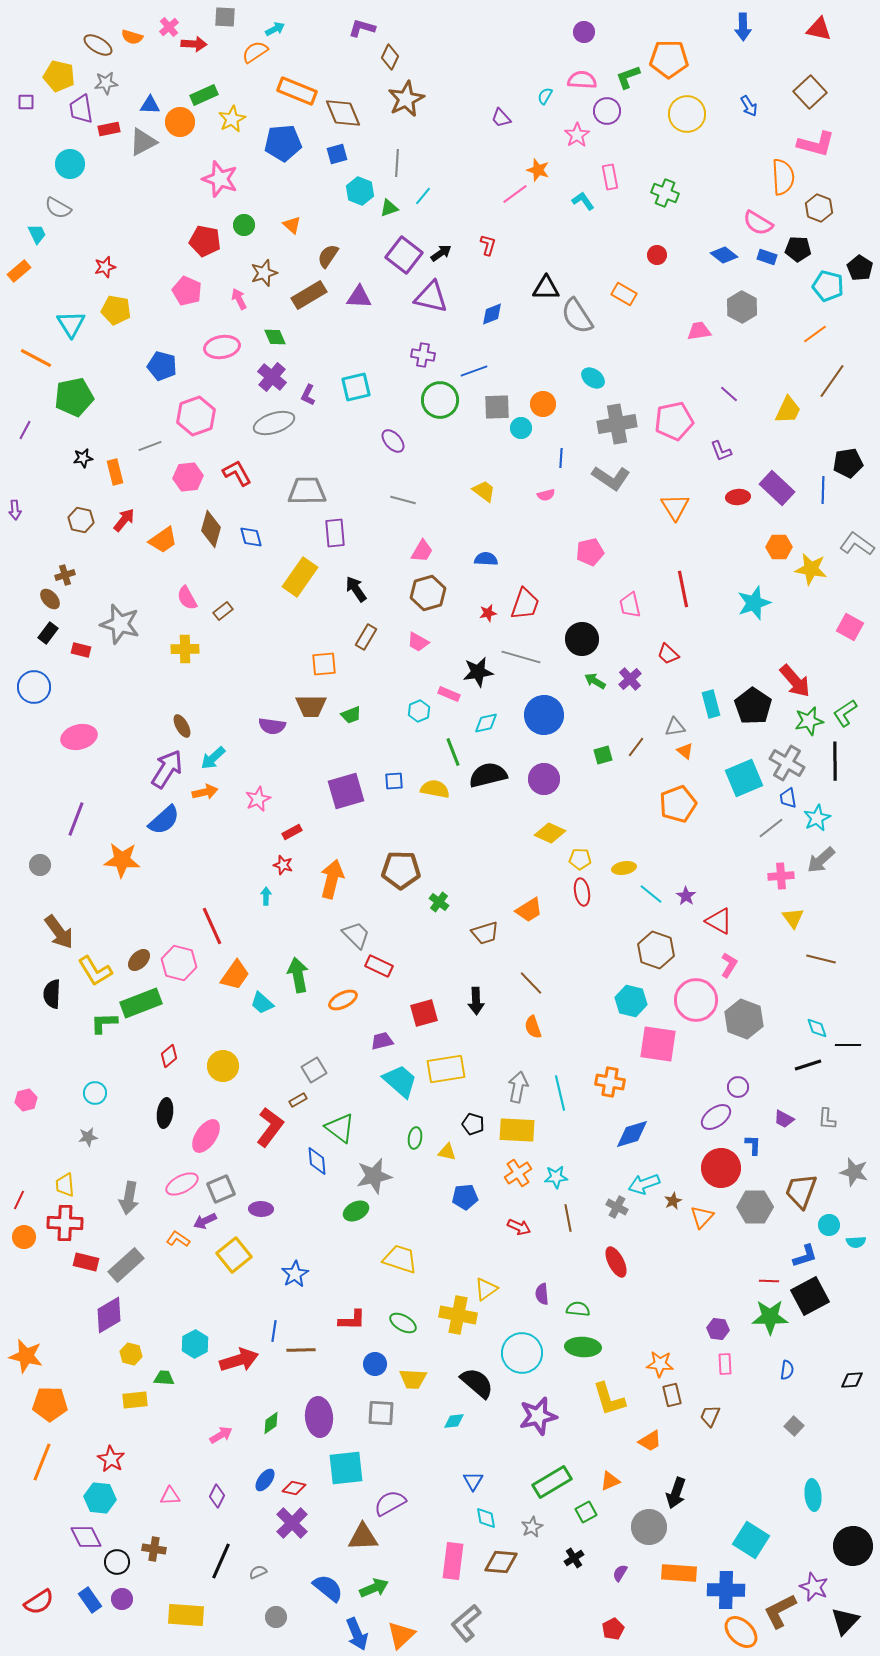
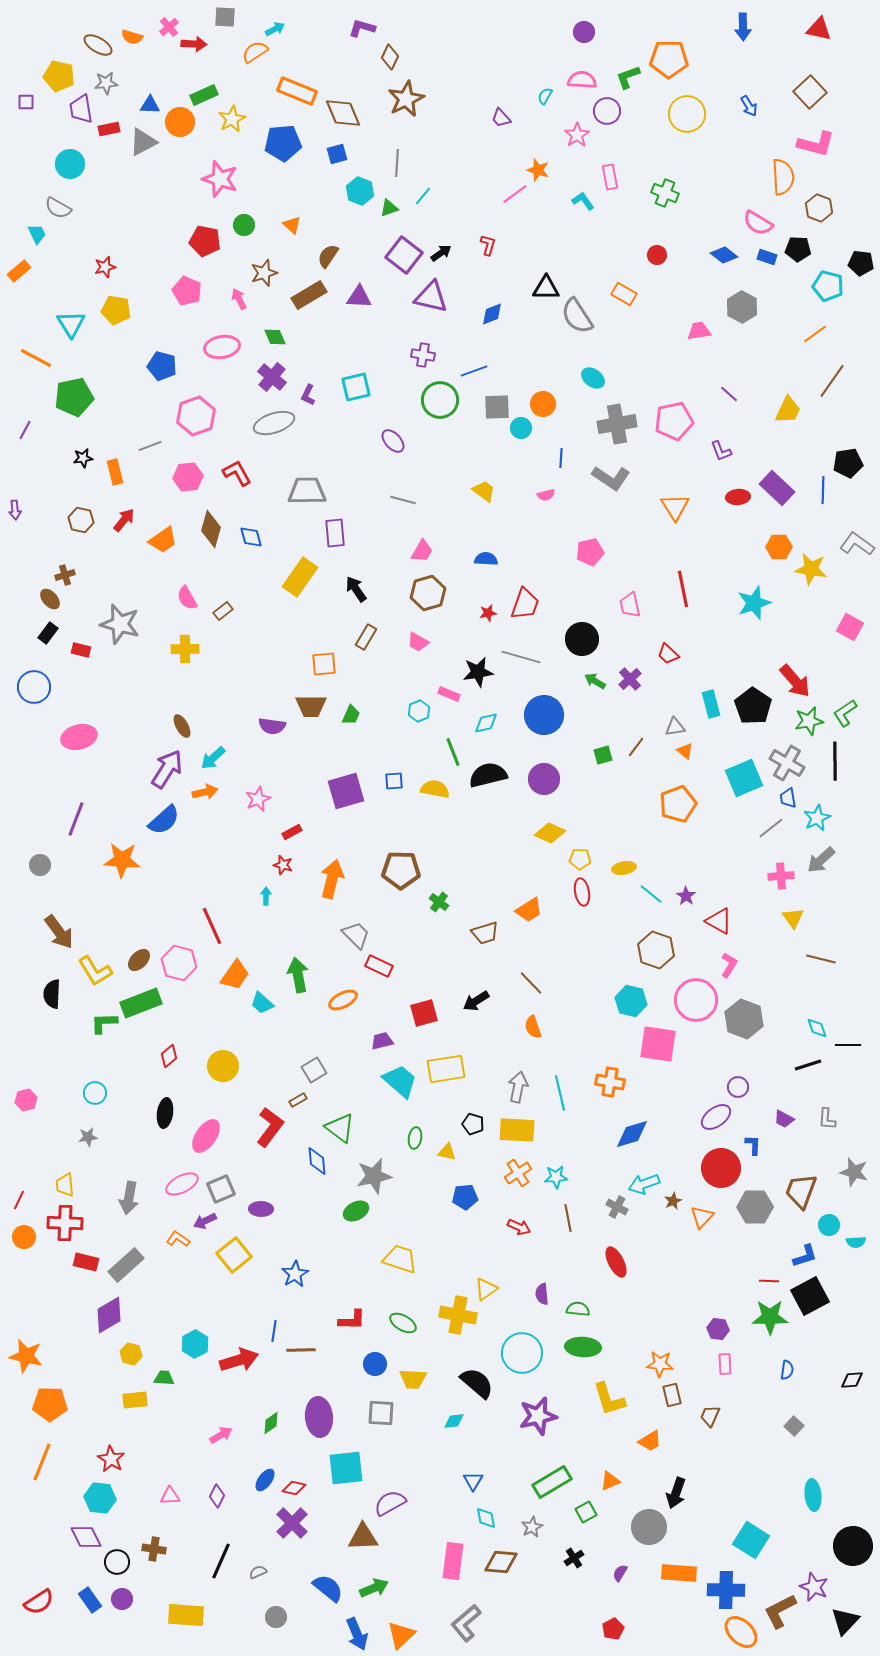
black pentagon at (860, 268): moved 1 px right, 5 px up; rotated 25 degrees counterclockwise
green trapezoid at (351, 715): rotated 45 degrees counterclockwise
black arrow at (476, 1001): rotated 60 degrees clockwise
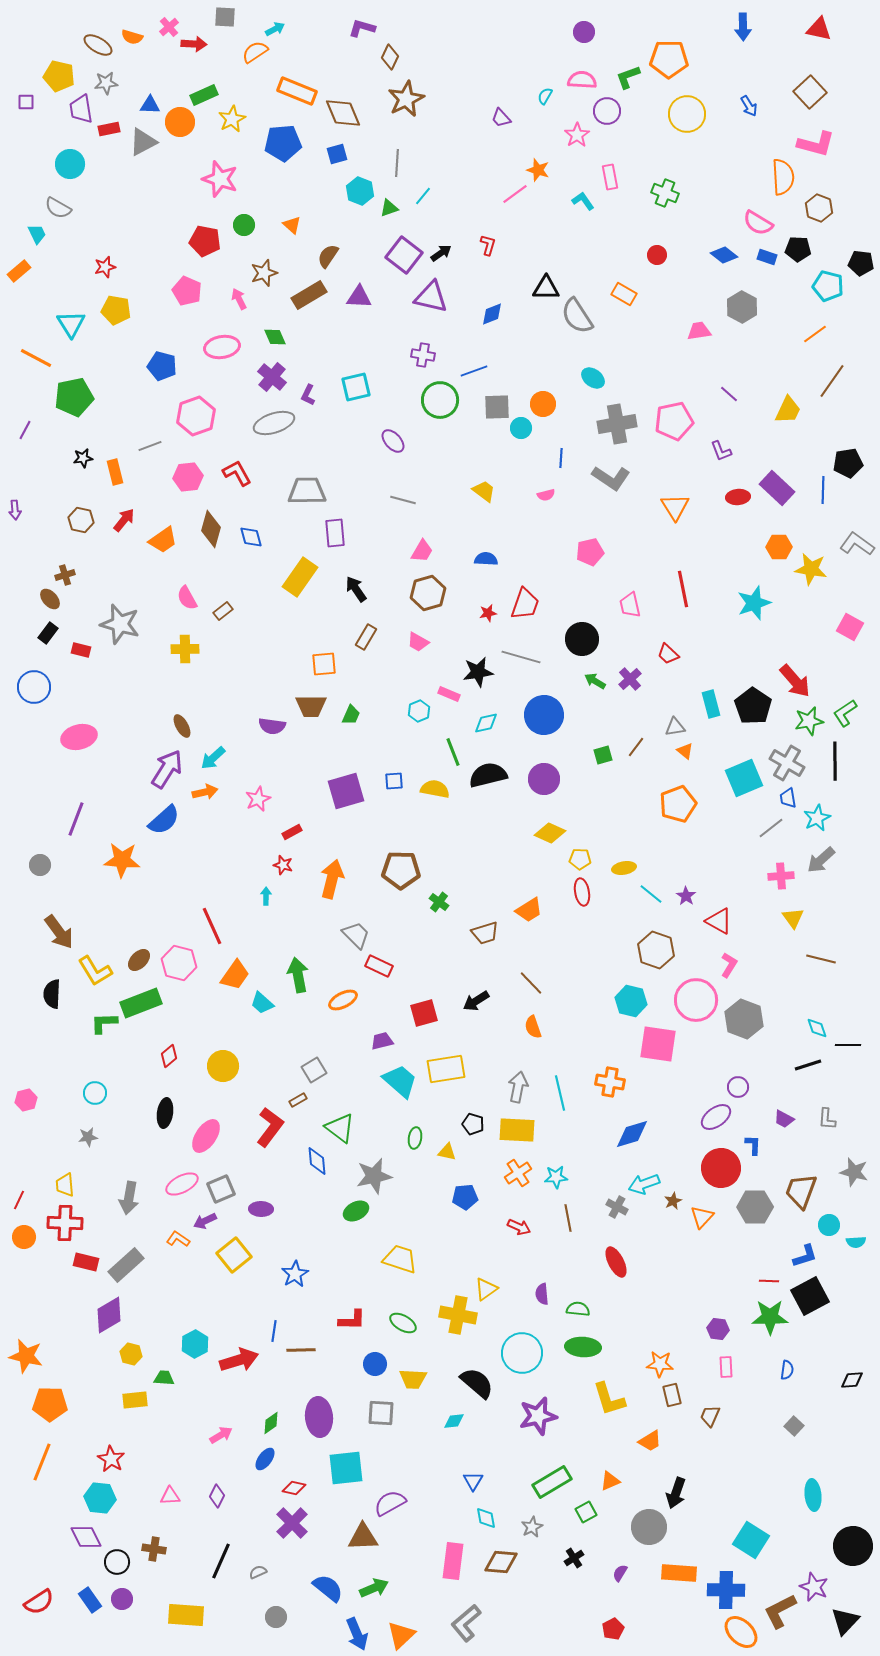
pink rectangle at (725, 1364): moved 1 px right, 3 px down
blue ellipse at (265, 1480): moved 21 px up
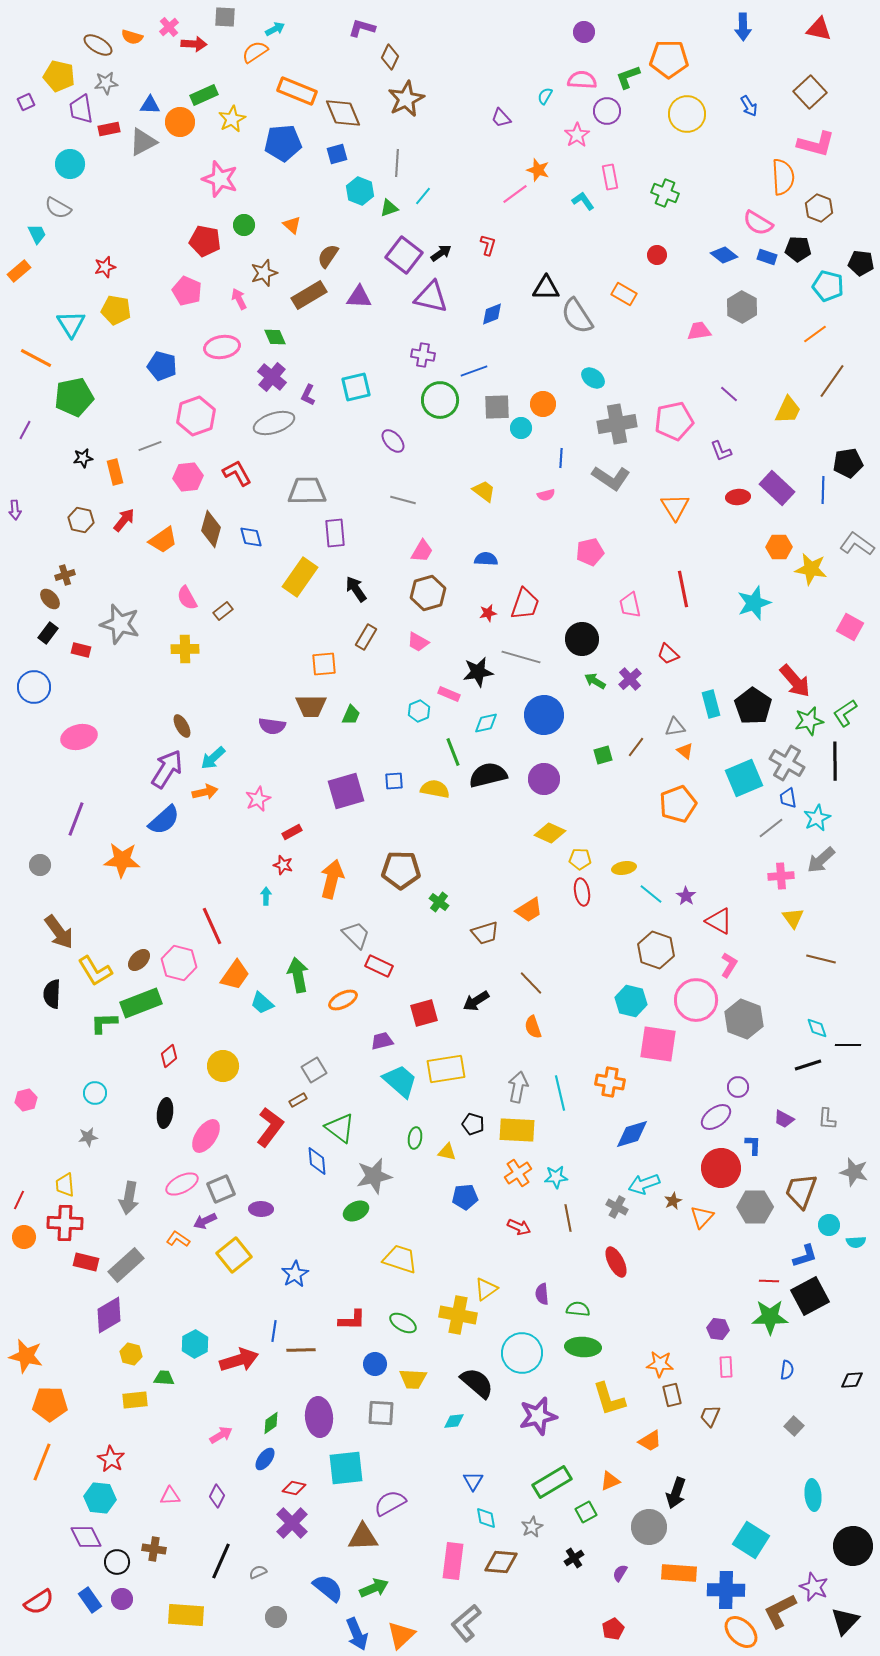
purple square at (26, 102): rotated 24 degrees counterclockwise
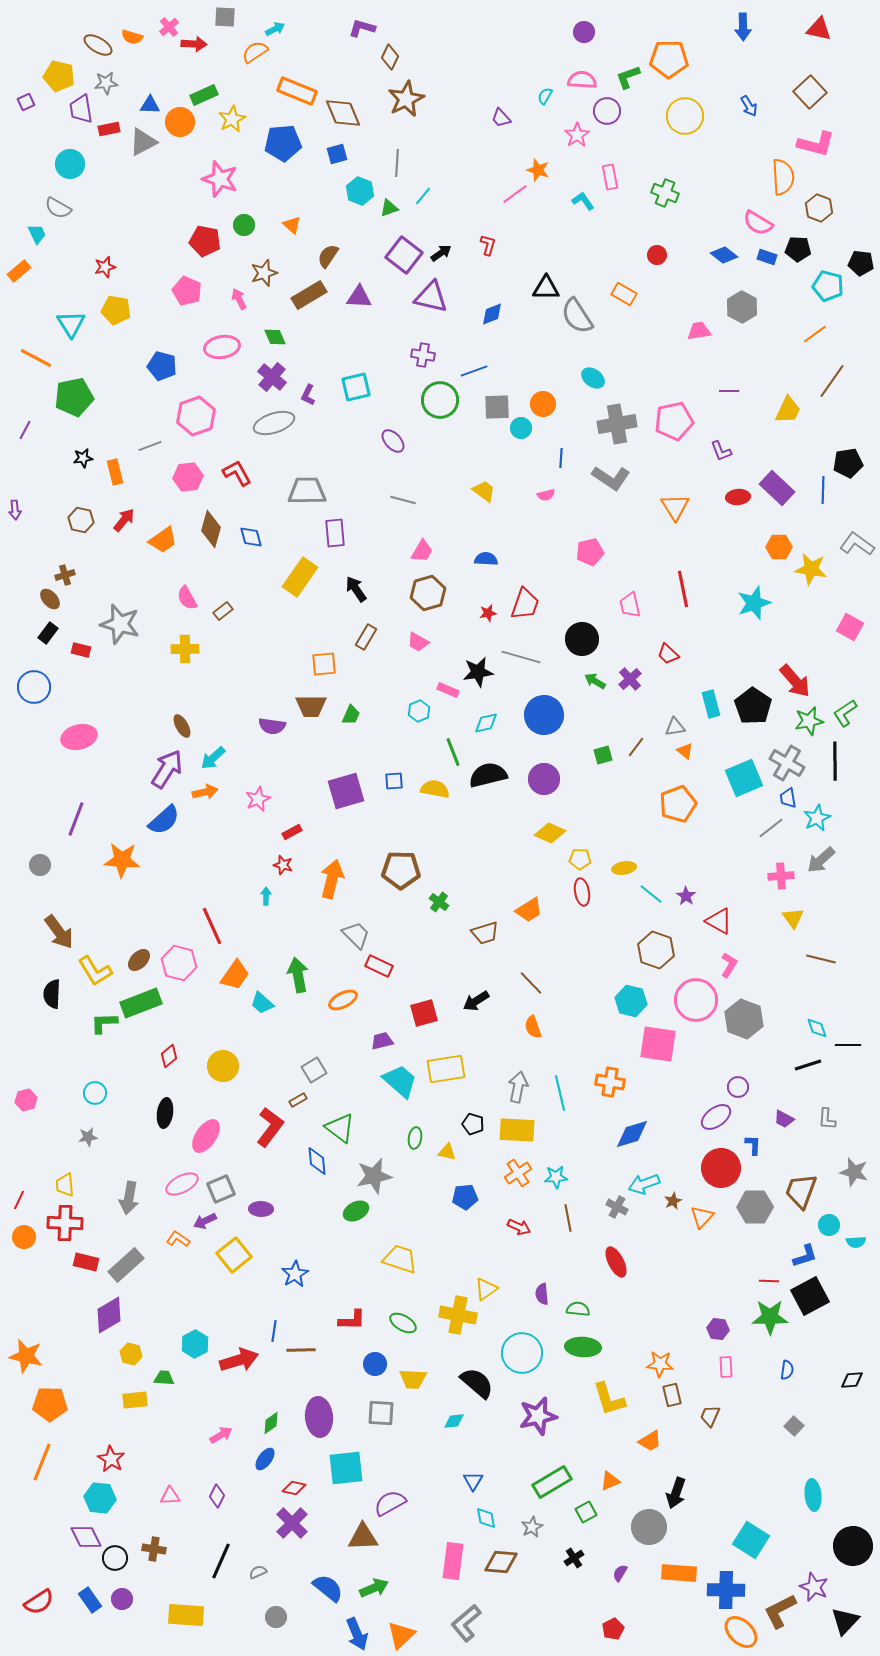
yellow circle at (687, 114): moved 2 px left, 2 px down
purple line at (729, 394): moved 3 px up; rotated 42 degrees counterclockwise
pink rectangle at (449, 694): moved 1 px left, 4 px up
black circle at (117, 1562): moved 2 px left, 4 px up
